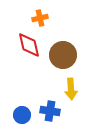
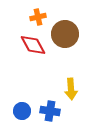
orange cross: moved 2 px left, 1 px up
red diamond: moved 4 px right; rotated 16 degrees counterclockwise
brown circle: moved 2 px right, 21 px up
blue circle: moved 4 px up
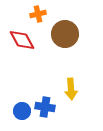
orange cross: moved 3 px up
red diamond: moved 11 px left, 5 px up
blue cross: moved 5 px left, 4 px up
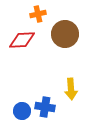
red diamond: rotated 64 degrees counterclockwise
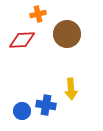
brown circle: moved 2 px right
blue cross: moved 1 px right, 2 px up
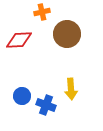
orange cross: moved 4 px right, 2 px up
red diamond: moved 3 px left
blue cross: rotated 12 degrees clockwise
blue circle: moved 15 px up
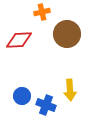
yellow arrow: moved 1 px left, 1 px down
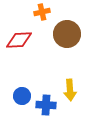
blue cross: rotated 18 degrees counterclockwise
